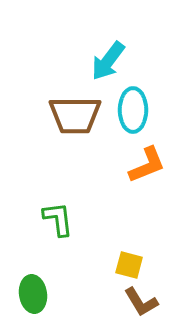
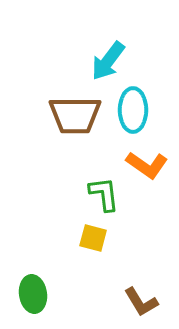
orange L-shape: rotated 57 degrees clockwise
green L-shape: moved 46 px right, 25 px up
yellow square: moved 36 px left, 27 px up
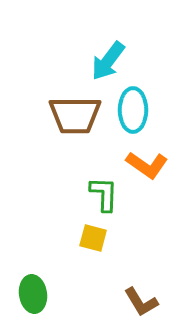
green L-shape: rotated 9 degrees clockwise
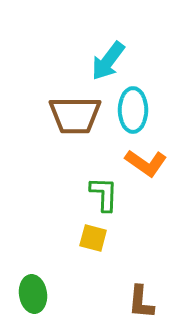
orange L-shape: moved 1 px left, 2 px up
brown L-shape: rotated 36 degrees clockwise
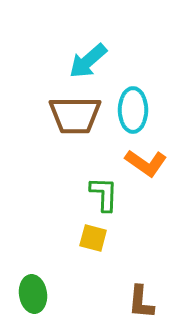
cyan arrow: moved 20 px left; rotated 12 degrees clockwise
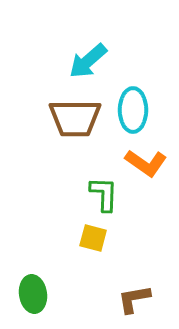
brown trapezoid: moved 3 px down
brown L-shape: moved 7 px left, 3 px up; rotated 75 degrees clockwise
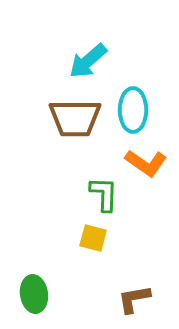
green ellipse: moved 1 px right
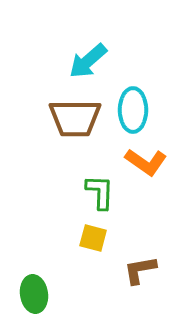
orange L-shape: moved 1 px up
green L-shape: moved 4 px left, 2 px up
brown L-shape: moved 6 px right, 29 px up
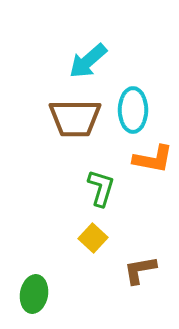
orange L-shape: moved 7 px right, 3 px up; rotated 24 degrees counterclockwise
green L-shape: moved 1 px right, 4 px up; rotated 15 degrees clockwise
yellow square: rotated 28 degrees clockwise
green ellipse: rotated 18 degrees clockwise
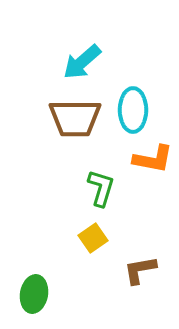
cyan arrow: moved 6 px left, 1 px down
yellow square: rotated 12 degrees clockwise
